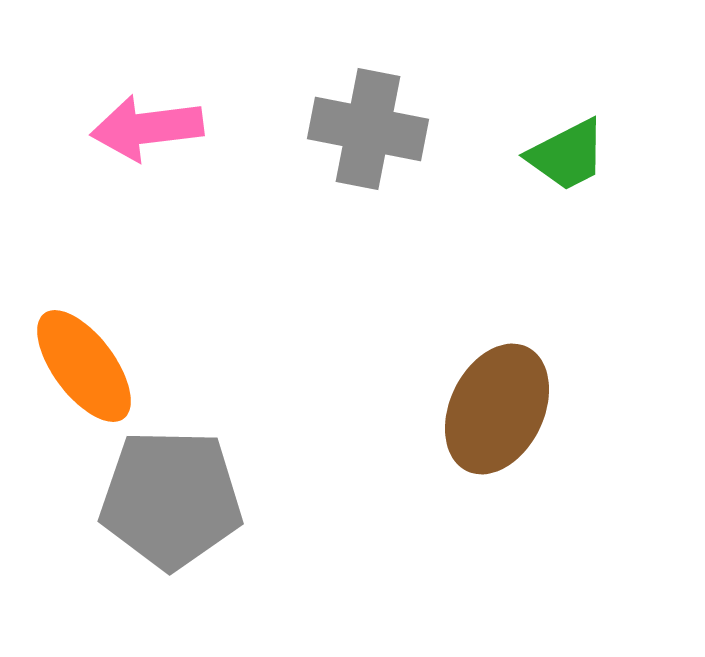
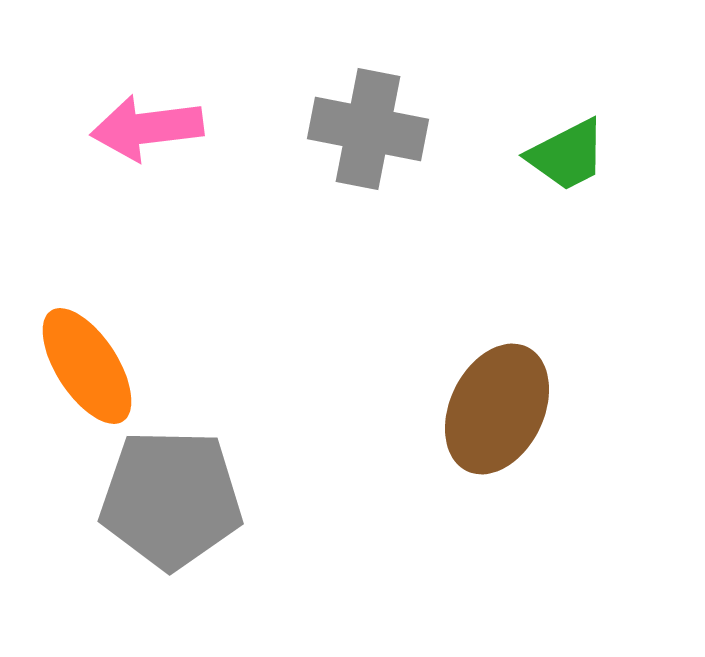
orange ellipse: moved 3 px right; rotated 4 degrees clockwise
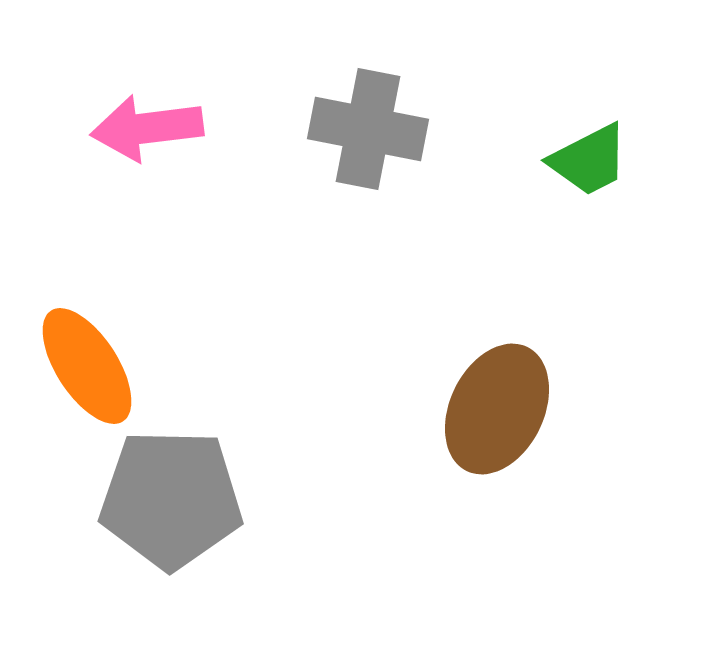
green trapezoid: moved 22 px right, 5 px down
